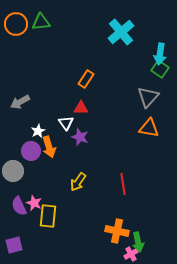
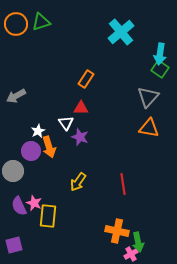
green triangle: rotated 12 degrees counterclockwise
gray arrow: moved 4 px left, 6 px up
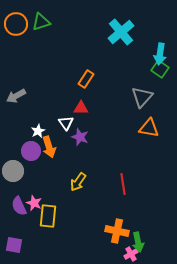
gray triangle: moved 6 px left
purple square: rotated 24 degrees clockwise
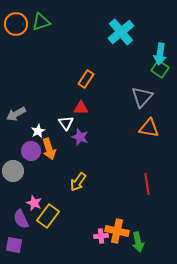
gray arrow: moved 18 px down
orange arrow: moved 2 px down
red line: moved 24 px right
purple semicircle: moved 2 px right, 13 px down
yellow rectangle: rotated 30 degrees clockwise
pink cross: moved 30 px left, 18 px up; rotated 24 degrees clockwise
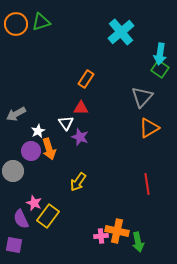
orange triangle: rotated 40 degrees counterclockwise
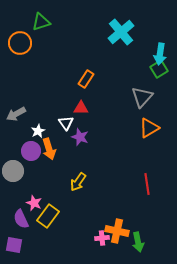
orange circle: moved 4 px right, 19 px down
green square: moved 1 px left; rotated 24 degrees clockwise
pink cross: moved 1 px right, 2 px down
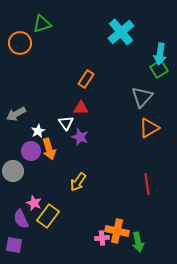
green triangle: moved 1 px right, 2 px down
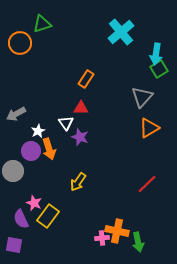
cyan arrow: moved 4 px left
red line: rotated 55 degrees clockwise
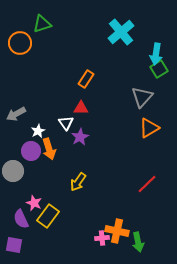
purple star: rotated 24 degrees clockwise
